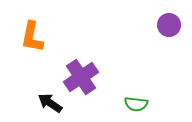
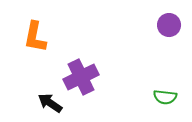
orange L-shape: moved 3 px right
purple cross: rotated 8 degrees clockwise
green semicircle: moved 29 px right, 7 px up
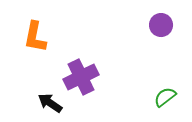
purple circle: moved 8 px left
green semicircle: rotated 135 degrees clockwise
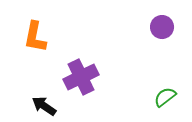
purple circle: moved 1 px right, 2 px down
black arrow: moved 6 px left, 3 px down
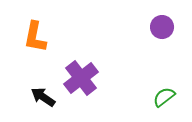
purple cross: moved 1 px down; rotated 12 degrees counterclockwise
green semicircle: moved 1 px left
black arrow: moved 1 px left, 9 px up
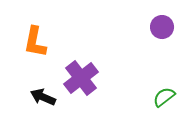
orange L-shape: moved 5 px down
black arrow: rotated 10 degrees counterclockwise
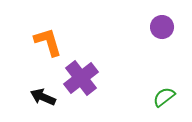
orange L-shape: moved 13 px right; rotated 152 degrees clockwise
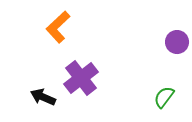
purple circle: moved 15 px right, 15 px down
orange L-shape: moved 10 px right, 15 px up; rotated 116 degrees counterclockwise
green semicircle: rotated 15 degrees counterclockwise
